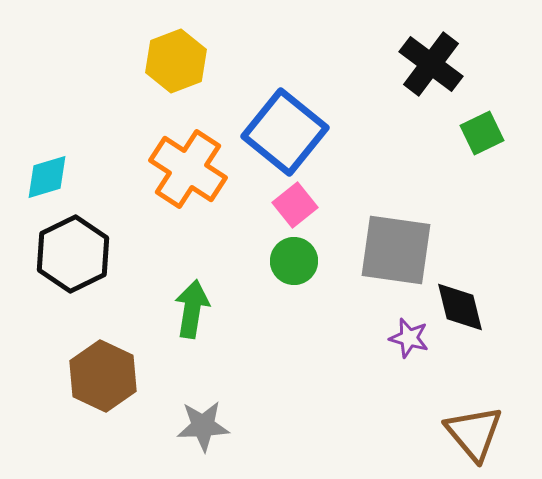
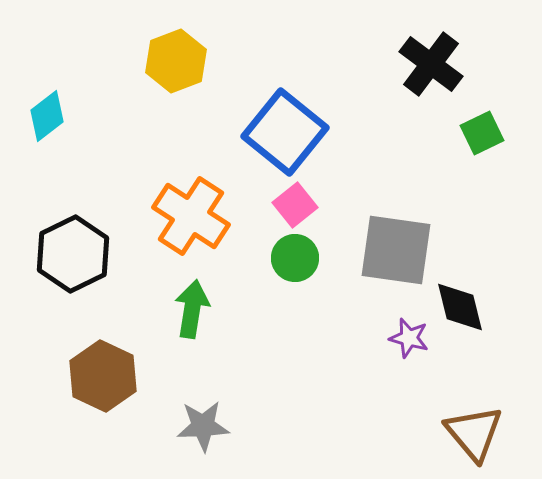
orange cross: moved 3 px right, 47 px down
cyan diamond: moved 61 px up; rotated 21 degrees counterclockwise
green circle: moved 1 px right, 3 px up
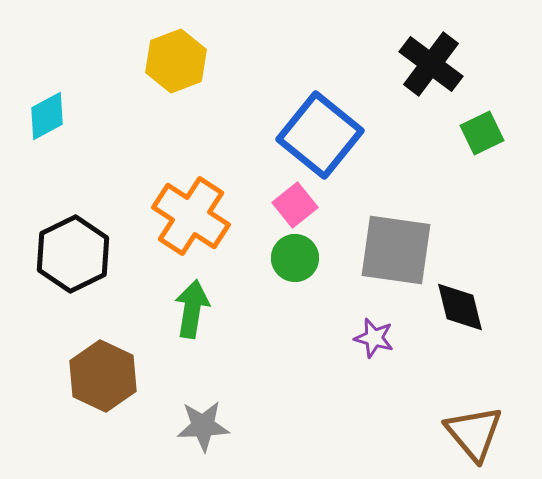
cyan diamond: rotated 9 degrees clockwise
blue square: moved 35 px right, 3 px down
purple star: moved 35 px left
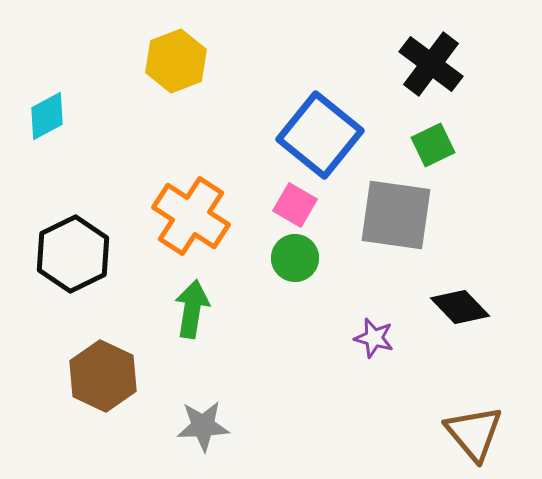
green square: moved 49 px left, 12 px down
pink square: rotated 21 degrees counterclockwise
gray square: moved 35 px up
black diamond: rotated 30 degrees counterclockwise
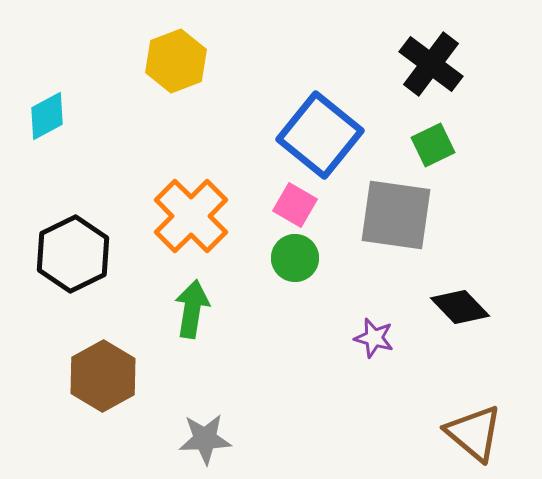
orange cross: rotated 12 degrees clockwise
brown hexagon: rotated 6 degrees clockwise
gray star: moved 2 px right, 13 px down
brown triangle: rotated 10 degrees counterclockwise
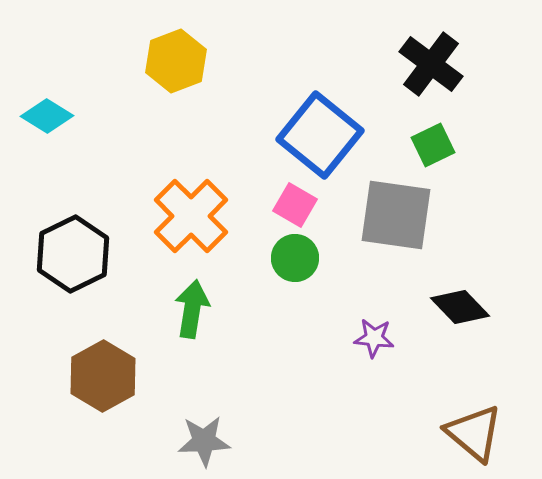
cyan diamond: rotated 60 degrees clockwise
purple star: rotated 9 degrees counterclockwise
gray star: moved 1 px left, 2 px down
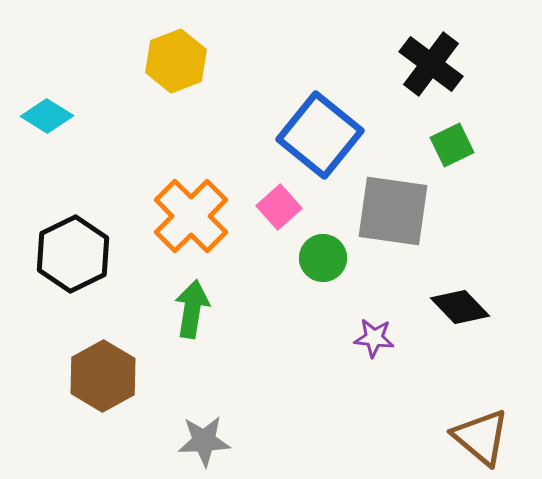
green square: moved 19 px right
pink square: moved 16 px left, 2 px down; rotated 18 degrees clockwise
gray square: moved 3 px left, 4 px up
green circle: moved 28 px right
brown triangle: moved 7 px right, 4 px down
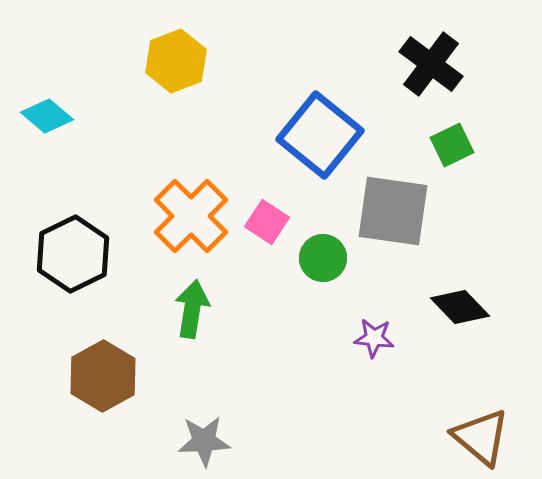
cyan diamond: rotated 9 degrees clockwise
pink square: moved 12 px left, 15 px down; rotated 15 degrees counterclockwise
